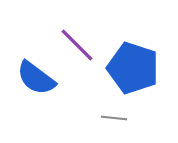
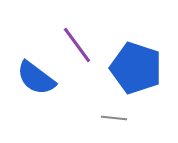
purple line: rotated 9 degrees clockwise
blue pentagon: moved 3 px right
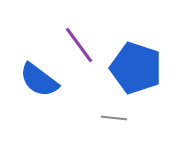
purple line: moved 2 px right
blue semicircle: moved 3 px right, 2 px down
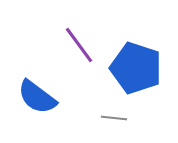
blue semicircle: moved 2 px left, 17 px down
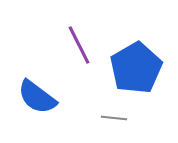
purple line: rotated 9 degrees clockwise
blue pentagon: rotated 24 degrees clockwise
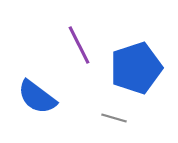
blue pentagon: rotated 12 degrees clockwise
gray line: rotated 10 degrees clockwise
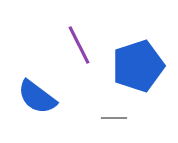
blue pentagon: moved 2 px right, 2 px up
gray line: rotated 15 degrees counterclockwise
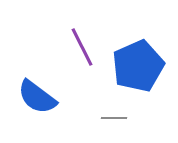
purple line: moved 3 px right, 2 px down
blue pentagon: rotated 6 degrees counterclockwise
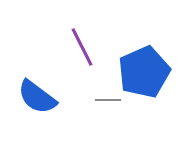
blue pentagon: moved 6 px right, 6 px down
gray line: moved 6 px left, 18 px up
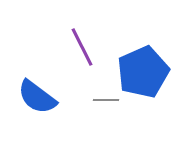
blue pentagon: moved 1 px left
gray line: moved 2 px left
